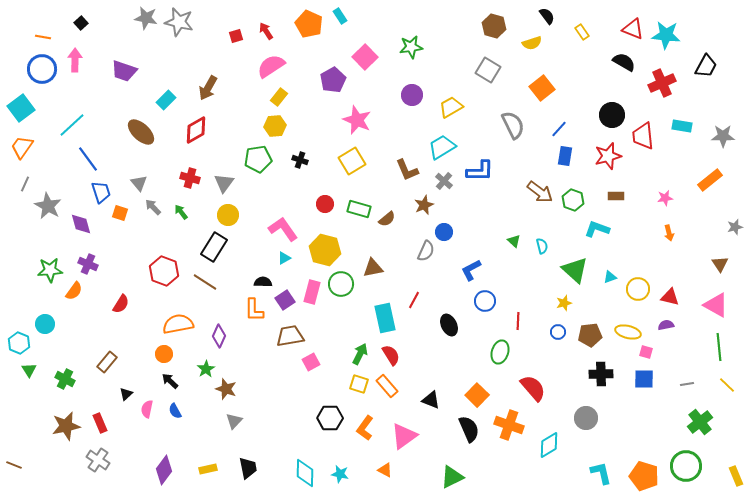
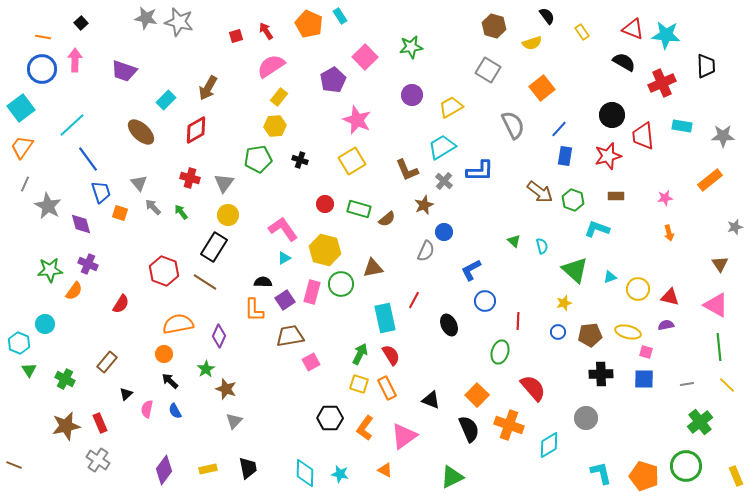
black trapezoid at (706, 66): rotated 30 degrees counterclockwise
orange rectangle at (387, 386): moved 2 px down; rotated 15 degrees clockwise
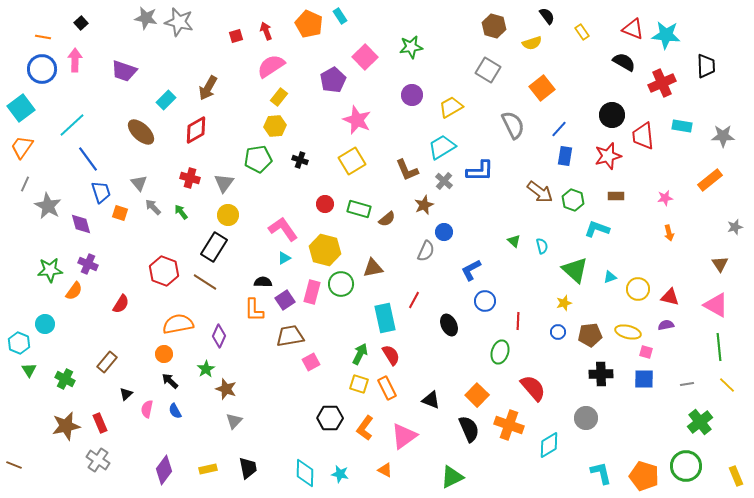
red arrow at (266, 31): rotated 12 degrees clockwise
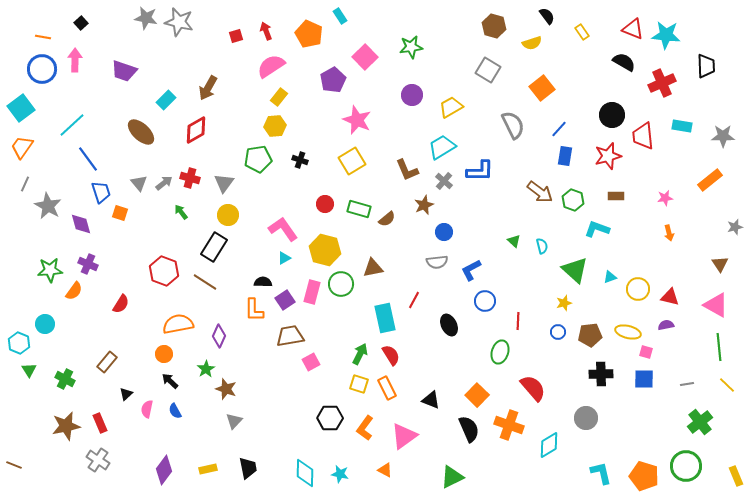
orange pentagon at (309, 24): moved 10 px down
gray arrow at (153, 207): moved 11 px right, 24 px up; rotated 96 degrees clockwise
gray semicircle at (426, 251): moved 11 px right, 11 px down; rotated 60 degrees clockwise
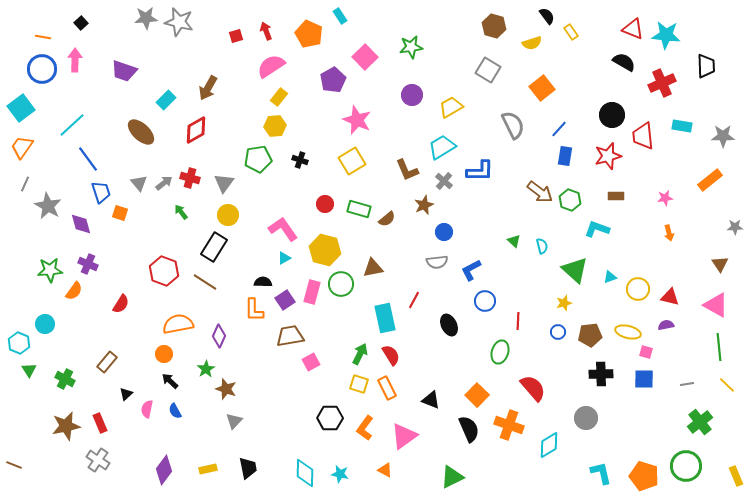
gray star at (146, 18): rotated 15 degrees counterclockwise
yellow rectangle at (582, 32): moved 11 px left
green hexagon at (573, 200): moved 3 px left
gray star at (735, 227): rotated 14 degrees clockwise
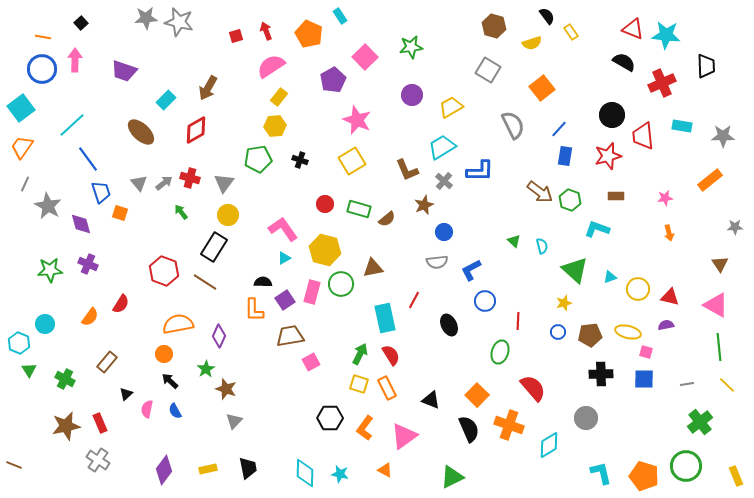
orange semicircle at (74, 291): moved 16 px right, 26 px down
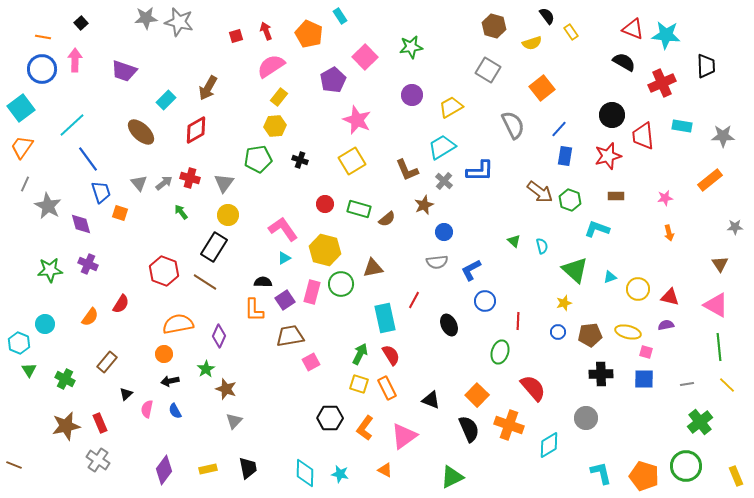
black arrow at (170, 381): rotated 54 degrees counterclockwise
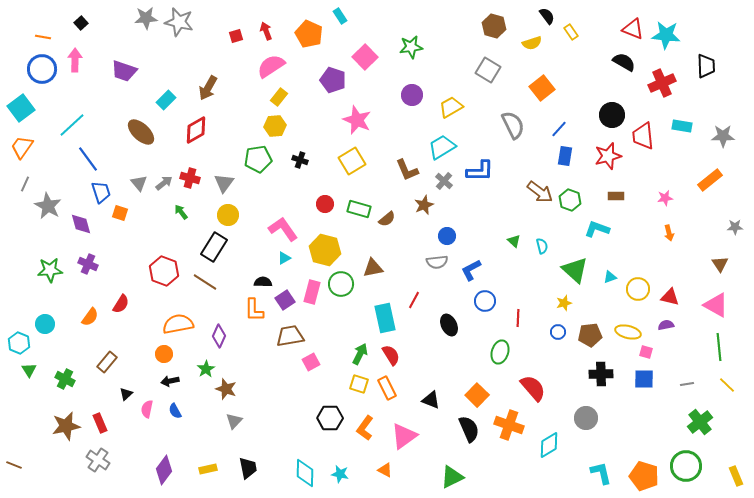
purple pentagon at (333, 80): rotated 25 degrees counterclockwise
blue circle at (444, 232): moved 3 px right, 4 px down
red line at (518, 321): moved 3 px up
